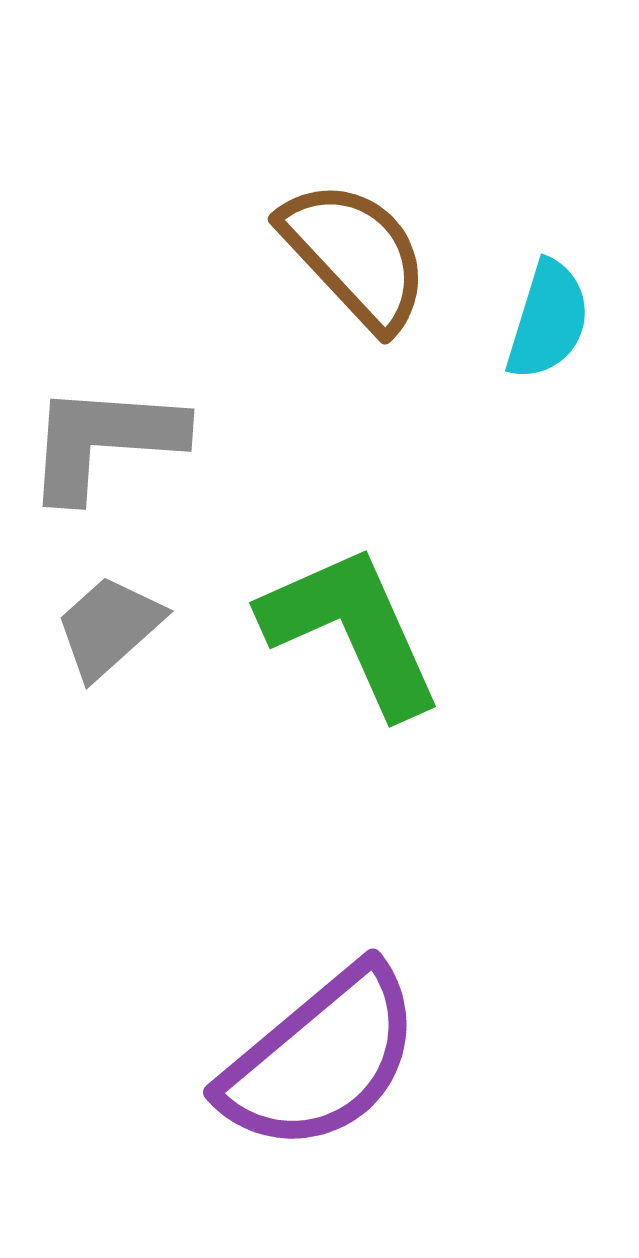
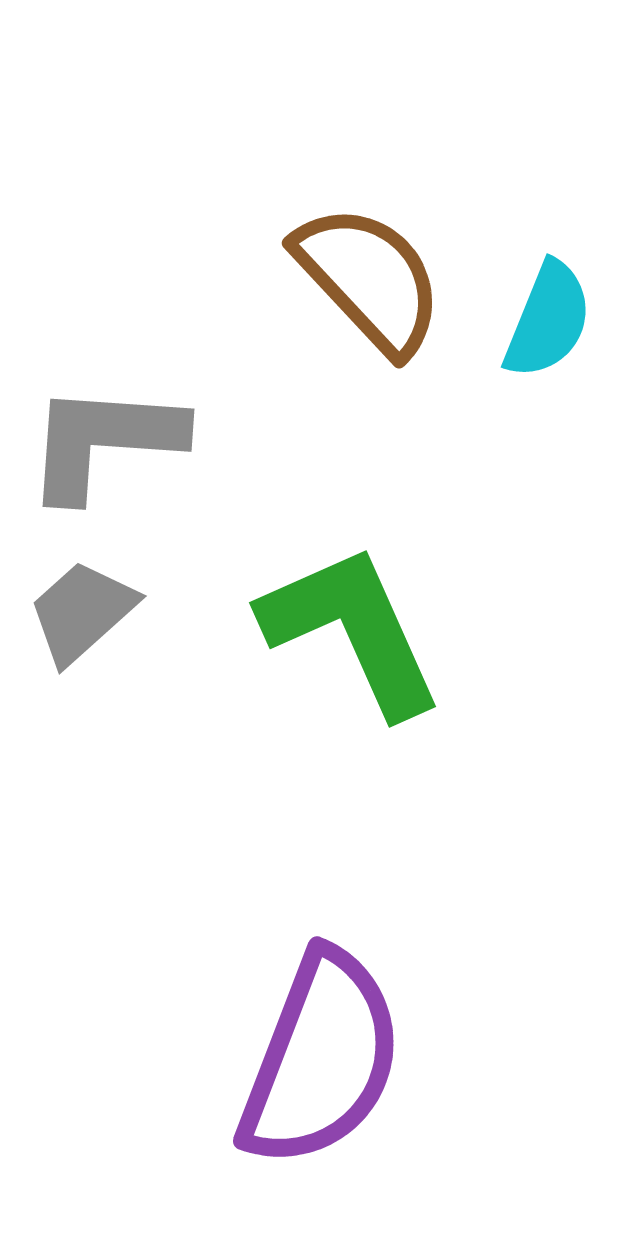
brown semicircle: moved 14 px right, 24 px down
cyan semicircle: rotated 5 degrees clockwise
gray trapezoid: moved 27 px left, 15 px up
purple semicircle: rotated 29 degrees counterclockwise
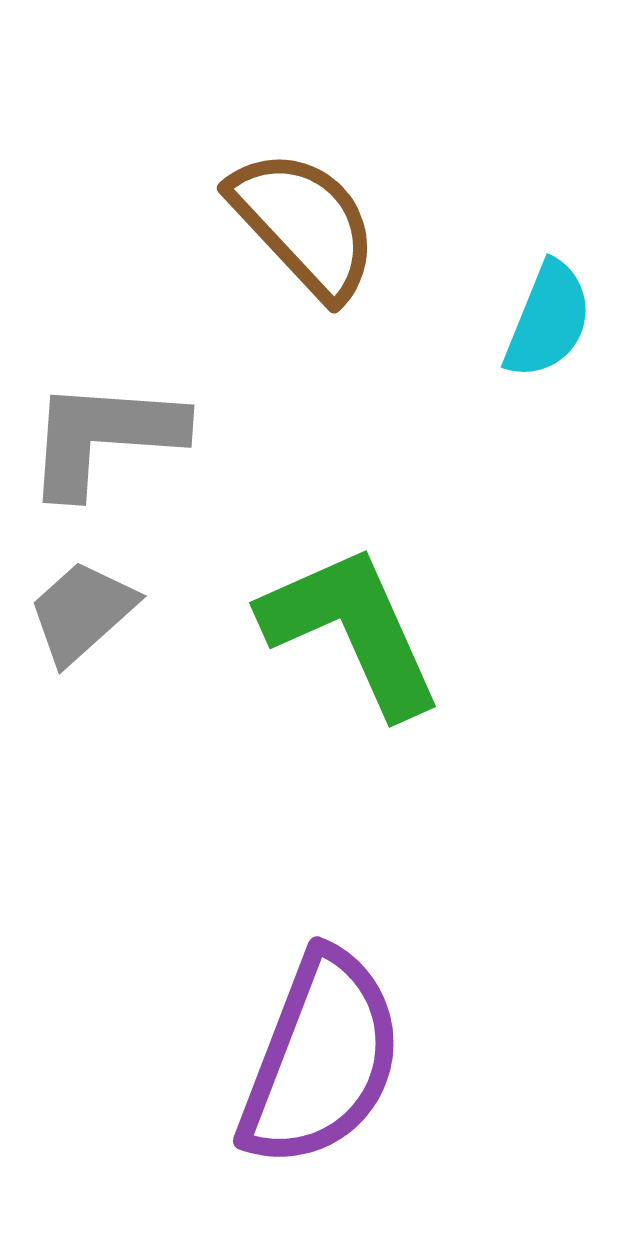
brown semicircle: moved 65 px left, 55 px up
gray L-shape: moved 4 px up
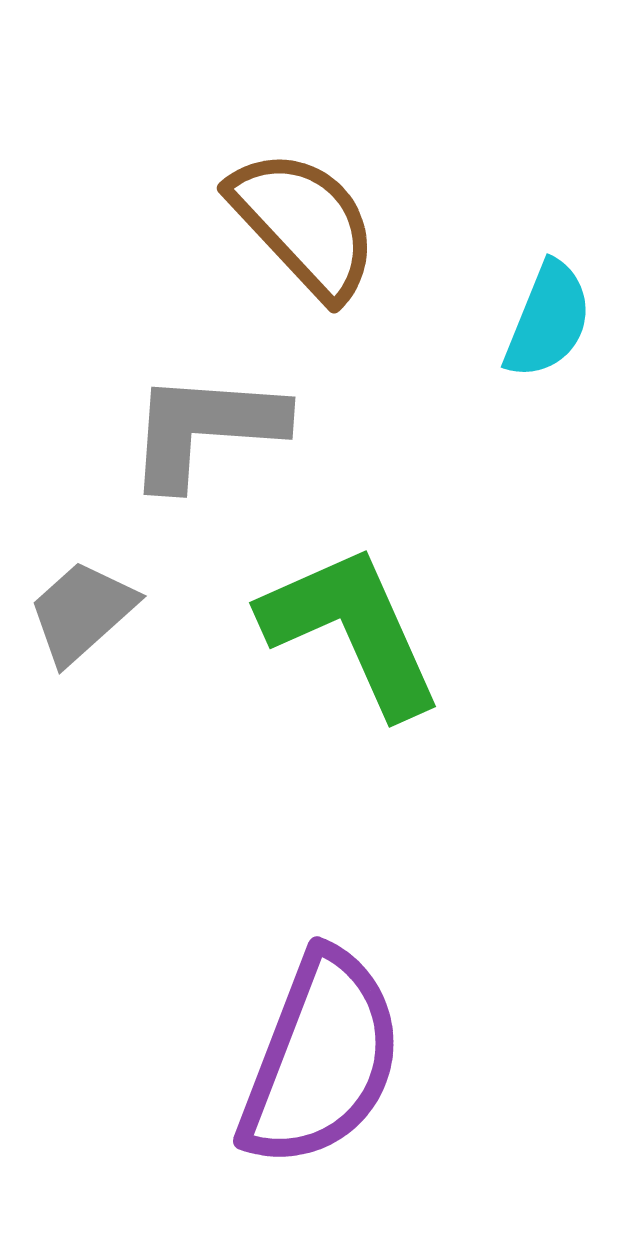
gray L-shape: moved 101 px right, 8 px up
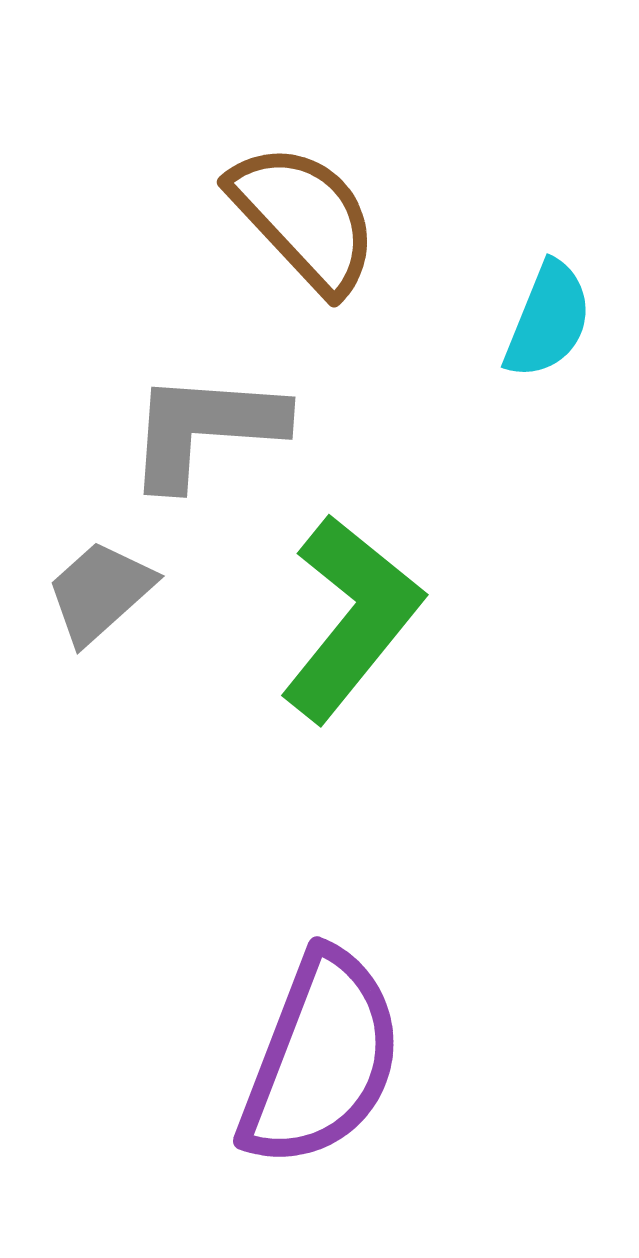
brown semicircle: moved 6 px up
gray trapezoid: moved 18 px right, 20 px up
green L-shape: moved 1 px left, 12 px up; rotated 63 degrees clockwise
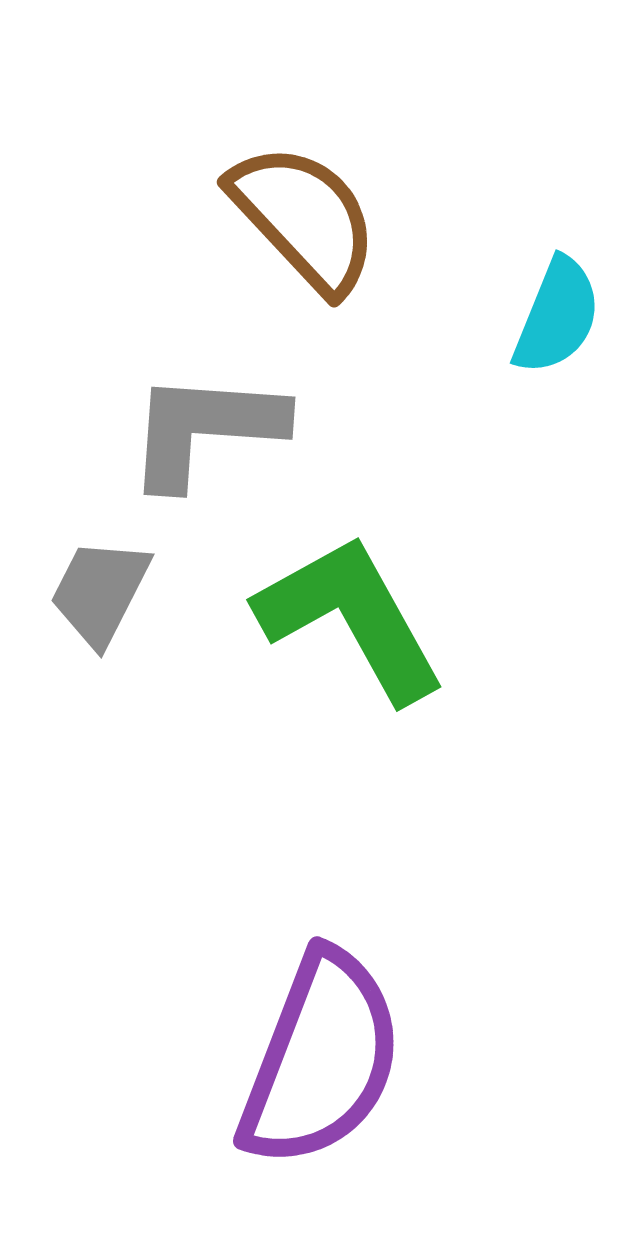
cyan semicircle: moved 9 px right, 4 px up
gray trapezoid: rotated 21 degrees counterclockwise
green L-shape: rotated 68 degrees counterclockwise
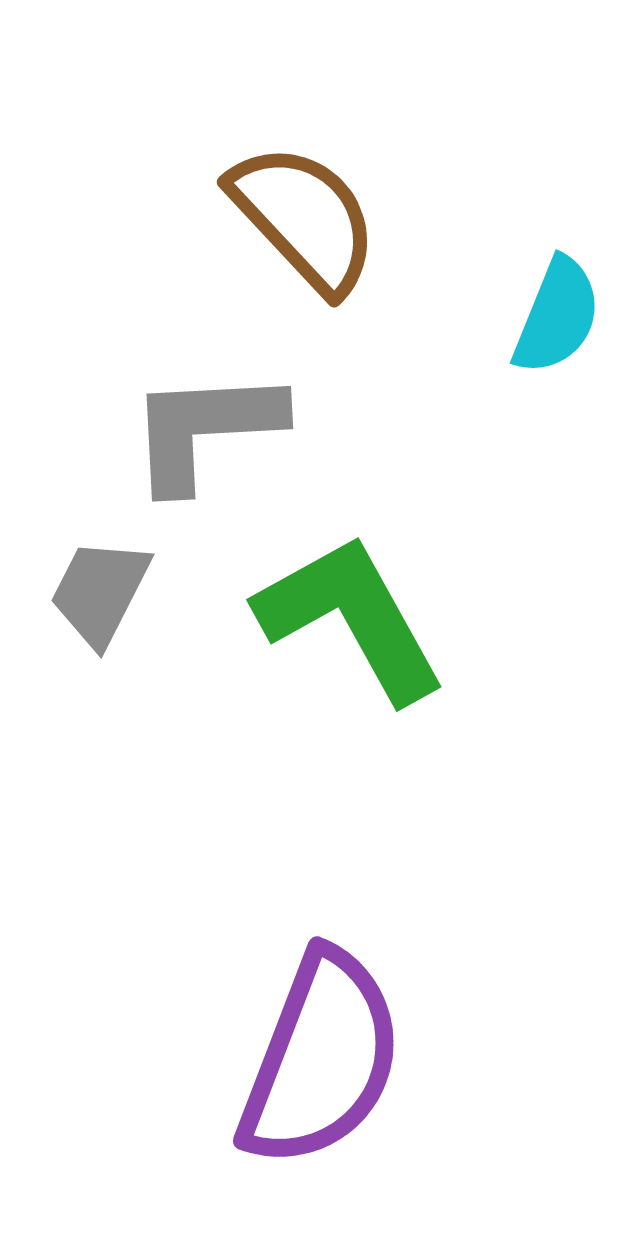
gray L-shape: rotated 7 degrees counterclockwise
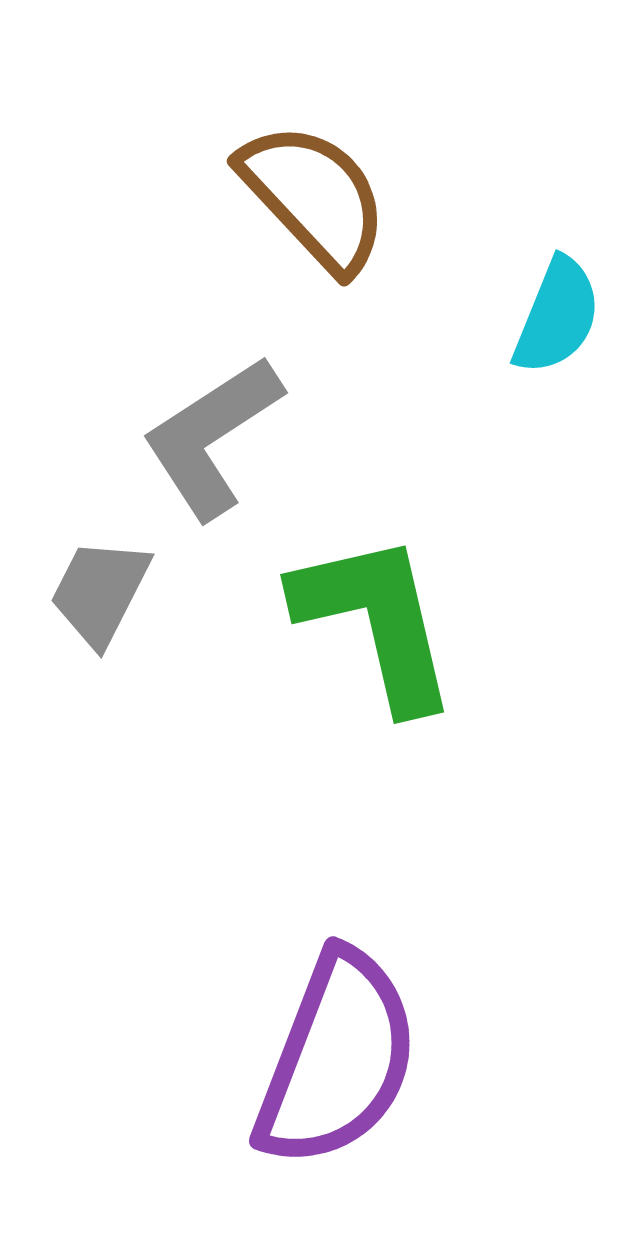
brown semicircle: moved 10 px right, 21 px up
gray L-shape: moved 7 px right, 8 px down; rotated 30 degrees counterclockwise
green L-shape: moved 25 px right, 3 px down; rotated 16 degrees clockwise
purple semicircle: moved 16 px right
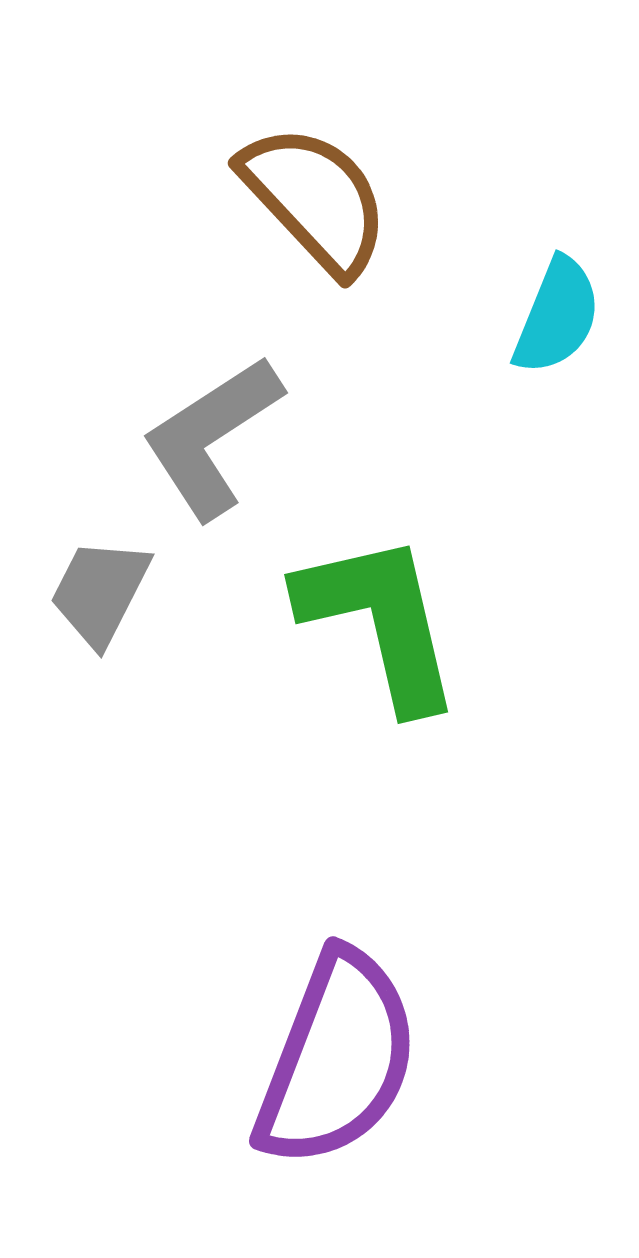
brown semicircle: moved 1 px right, 2 px down
green L-shape: moved 4 px right
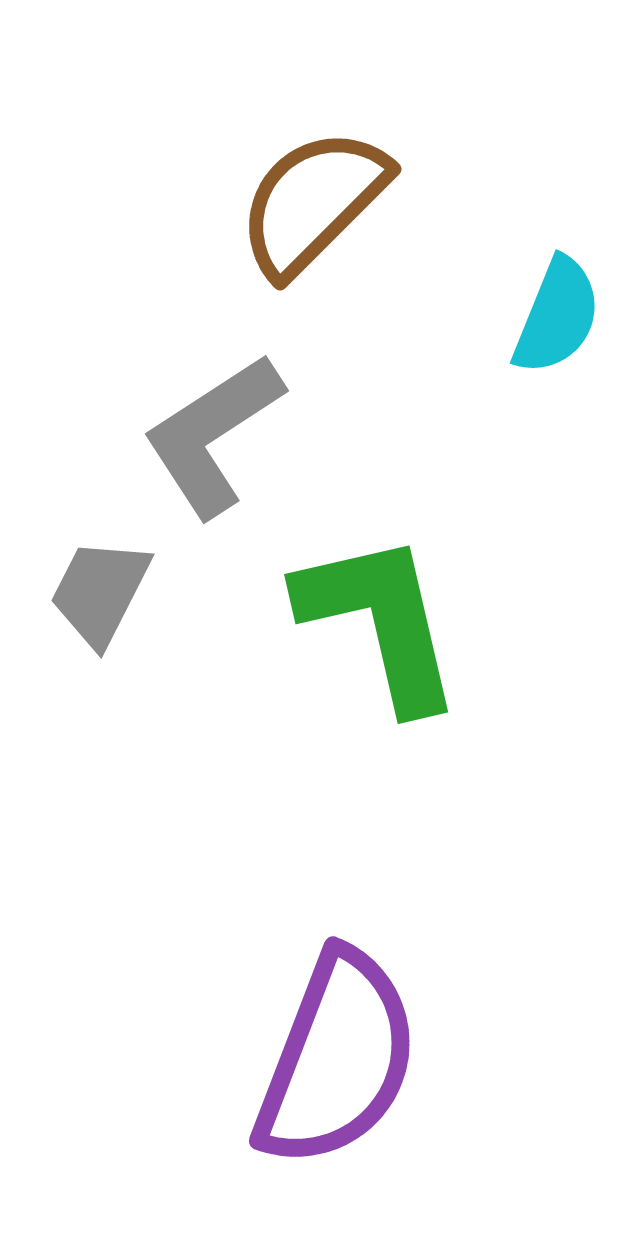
brown semicircle: moved 2 px left, 3 px down; rotated 92 degrees counterclockwise
gray L-shape: moved 1 px right, 2 px up
